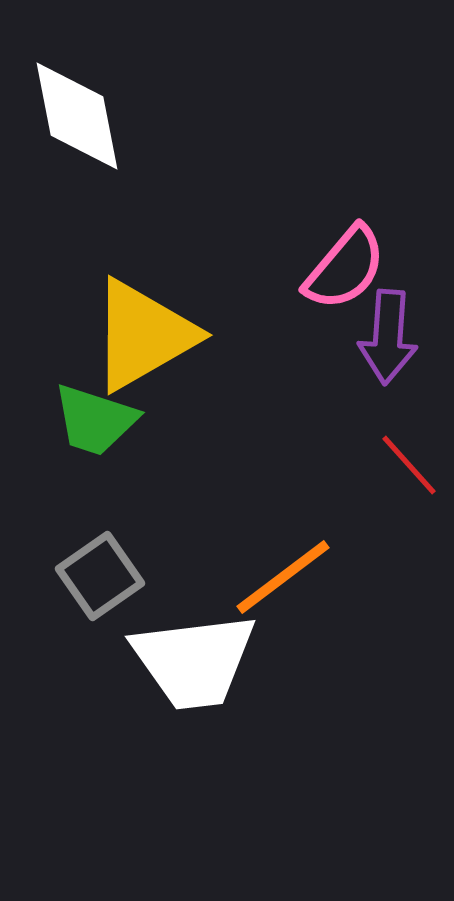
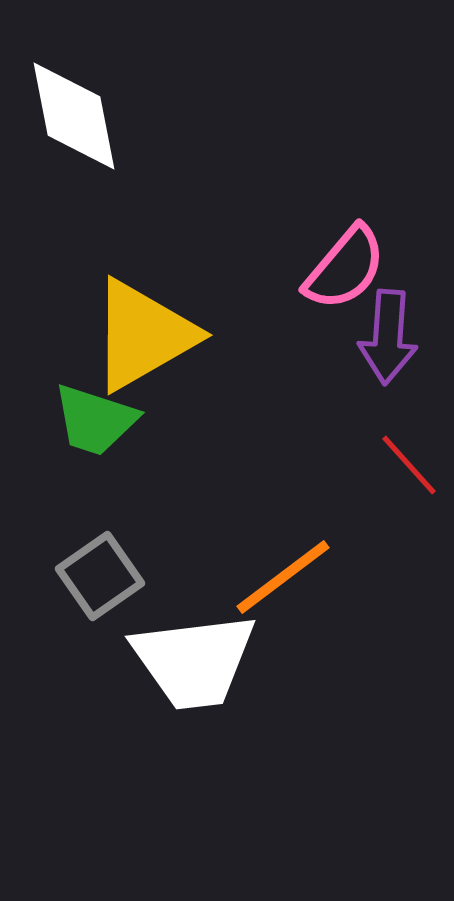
white diamond: moved 3 px left
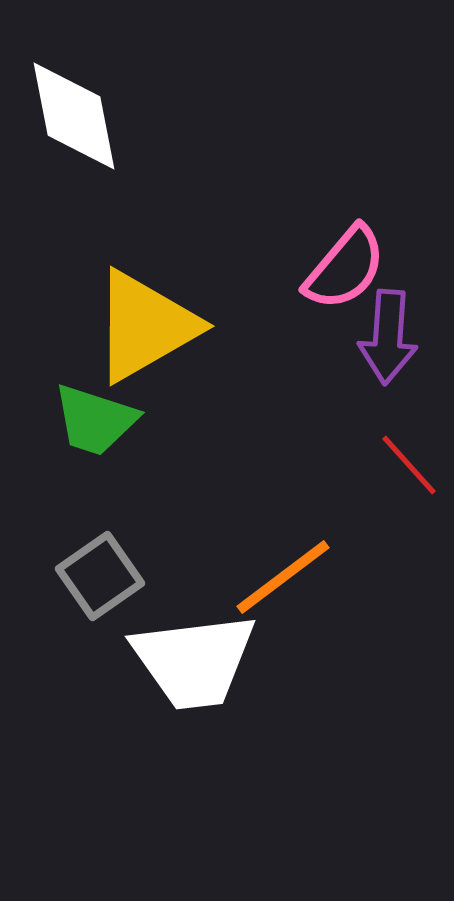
yellow triangle: moved 2 px right, 9 px up
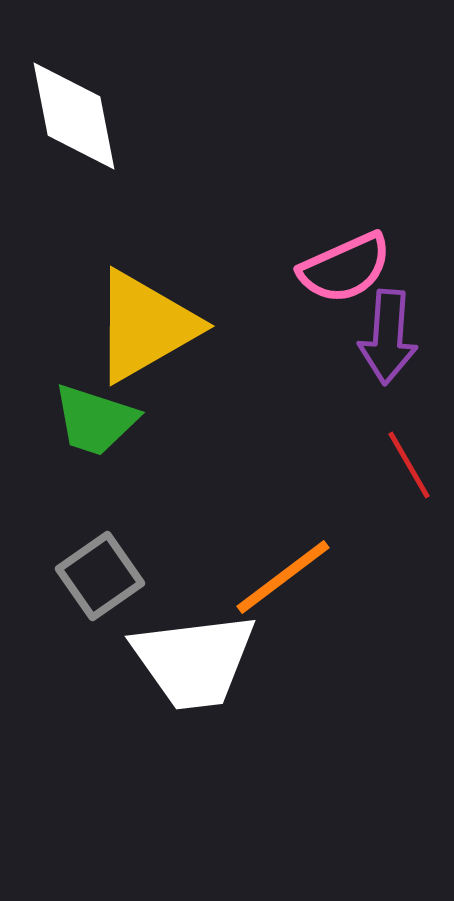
pink semicircle: rotated 26 degrees clockwise
red line: rotated 12 degrees clockwise
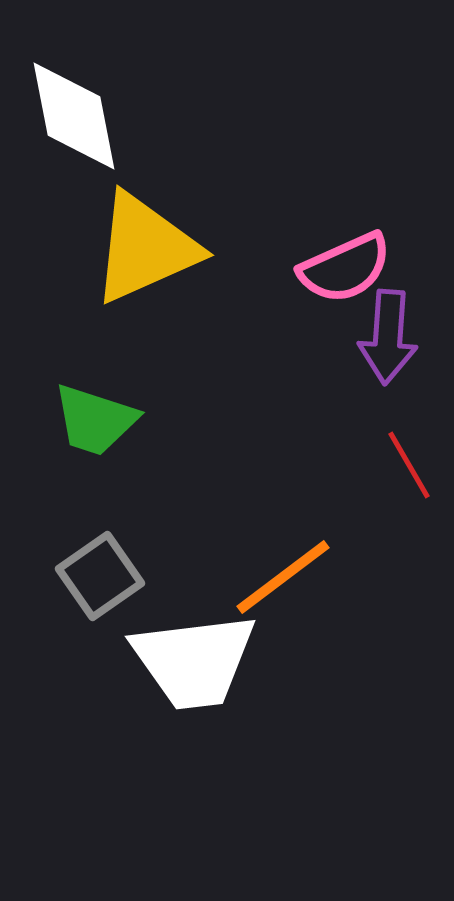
yellow triangle: moved 78 px up; rotated 6 degrees clockwise
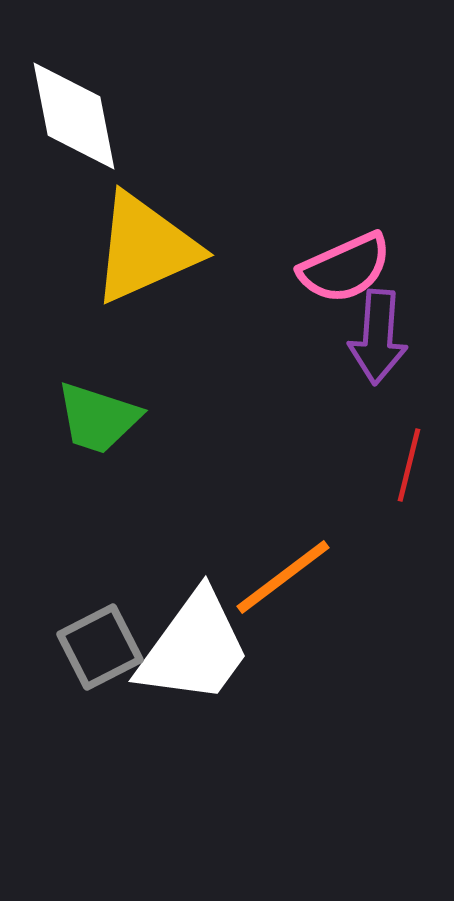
purple arrow: moved 10 px left
green trapezoid: moved 3 px right, 2 px up
red line: rotated 44 degrees clockwise
gray square: moved 71 px down; rotated 8 degrees clockwise
white trapezoid: moved 13 px up; rotated 47 degrees counterclockwise
